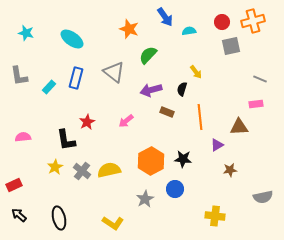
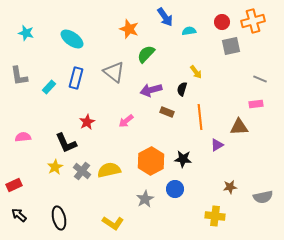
green semicircle: moved 2 px left, 1 px up
black L-shape: moved 3 px down; rotated 15 degrees counterclockwise
brown star: moved 17 px down
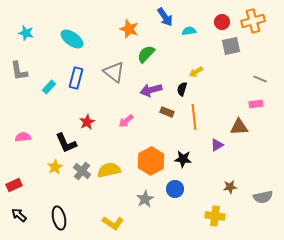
yellow arrow: rotated 96 degrees clockwise
gray L-shape: moved 5 px up
orange line: moved 6 px left
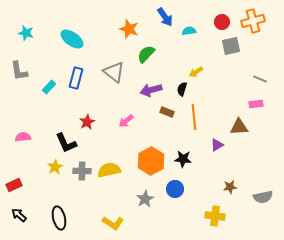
gray cross: rotated 36 degrees counterclockwise
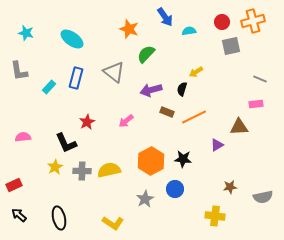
orange line: rotated 70 degrees clockwise
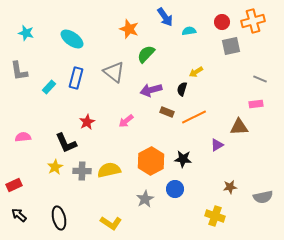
yellow cross: rotated 12 degrees clockwise
yellow L-shape: moved 2 px left
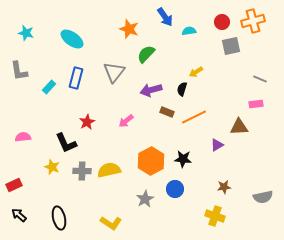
gray triangle: rotated 30 degrees clockwise
yellow star: moved 3 px left; rotated 21 degrees counterclockwise
brown star: moved 6 px left
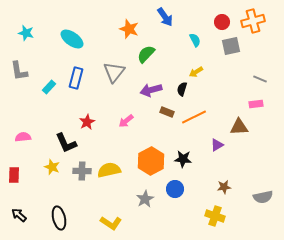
cyan semicircle: moved 6 px right, 9 px down; rotated 72 degrees clockwise
red rectangle: moved 10 px up; rotated 63 degrees counterclockwise
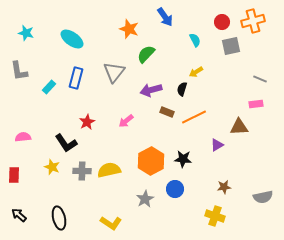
black L-shape: rotated 10 degrees counterclockwise
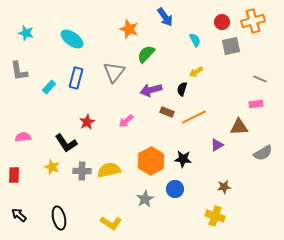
gray semicircle: moved 44 px up; rotated 18 degrees counterclockwise
